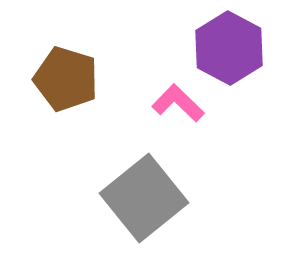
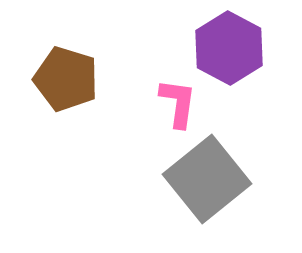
pink L-shape: rotated 54 degrees clockwise
gray square: moved 63 px right, 19 px up
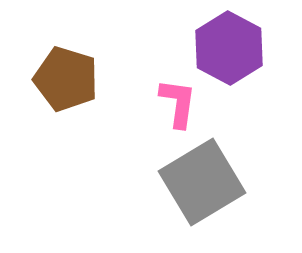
gray square: moved 5 px left, 3 px down; rotated 8 degrees clockwise
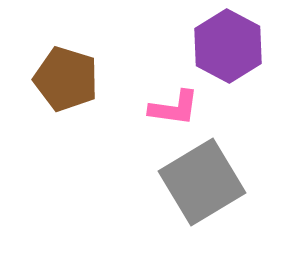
purple hexagon: moved 1 px left, 2 px up
pink L-shape: moved 4 px left, 5 px down; rotated 90 degrees clockwise
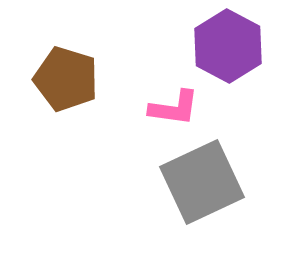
gray square: rotated 6 degrees clockwise
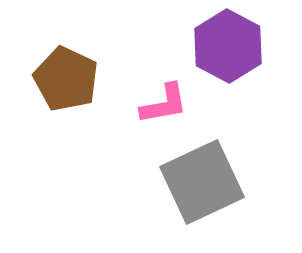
brown pentagon: rotated 8 degrees clockwise
pink L-shape: moved 10 px left, 4 px up; rotated 18 degrees counterclockwise
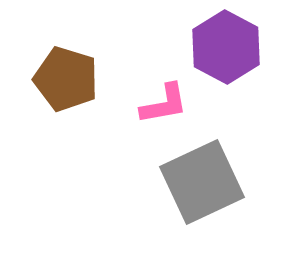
purple hexagon: moved 2 px left, 1 px down
brown pentagon: rotated 8 degrees counterclockwise
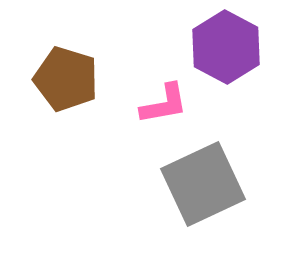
gray square: moved 1 px right, 2 px down
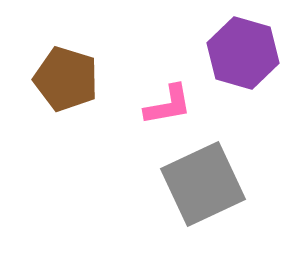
purple hexagon: moved 17 px right, 6 px down; rotated 12 degrees counterclockwise
pink L-shape: moved 4 px right, 1 px down
